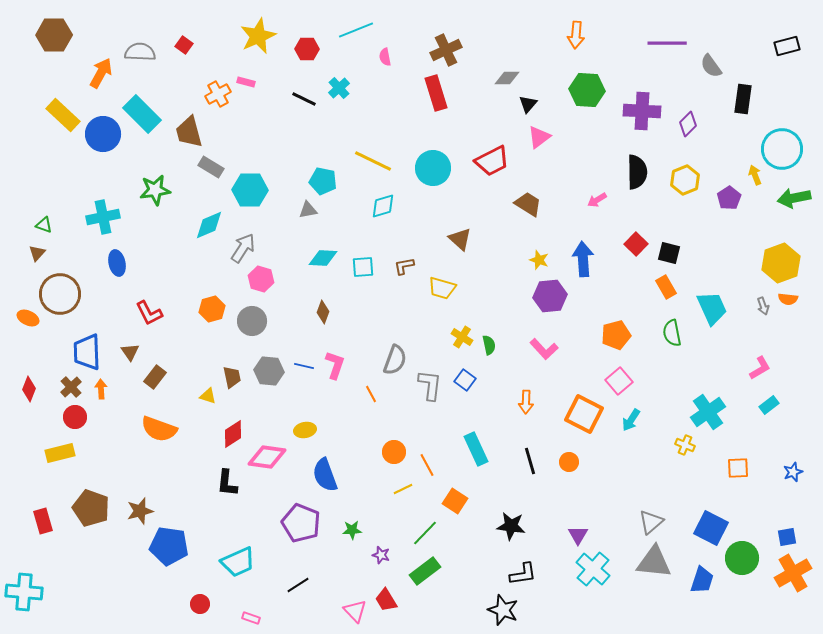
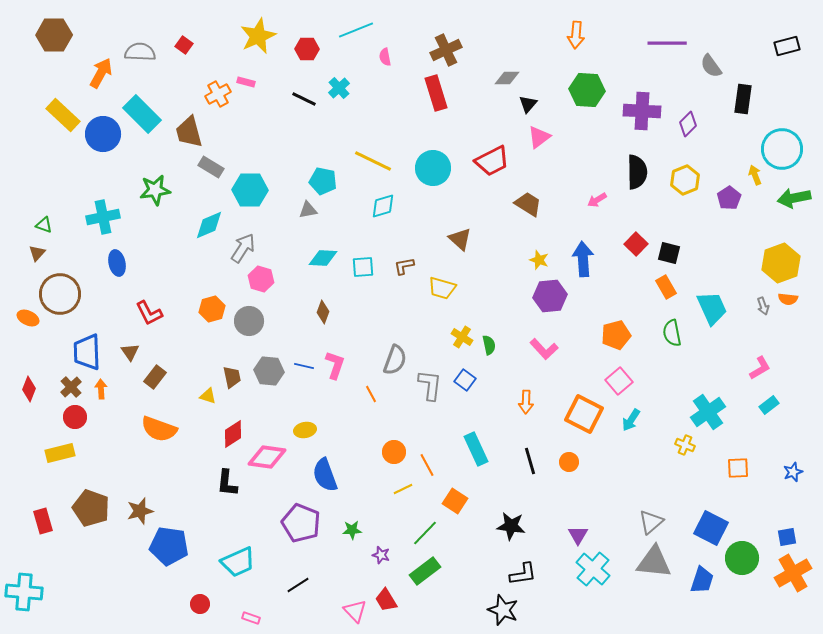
gray circle at (252, 321): moved 3 px left
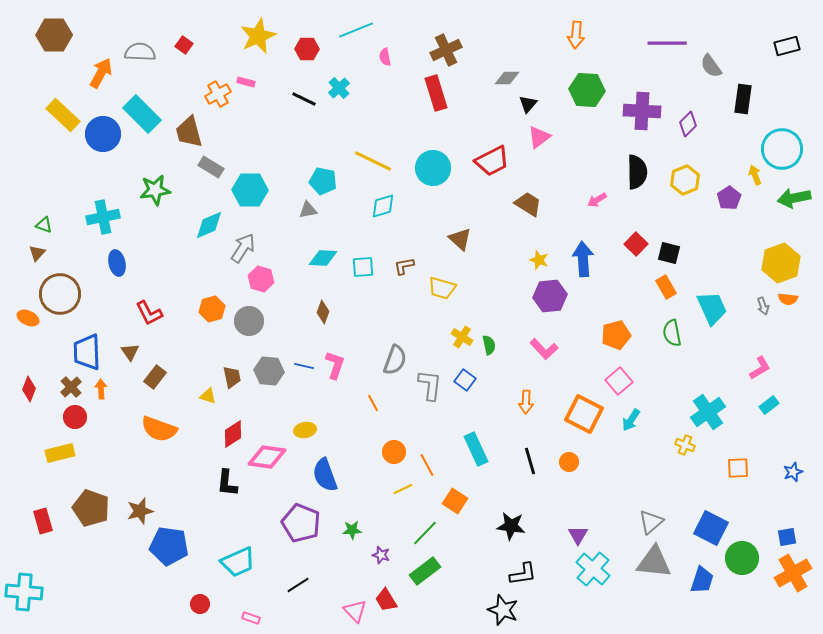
orange line at (371, 394): moved 2 px right, 9 px down
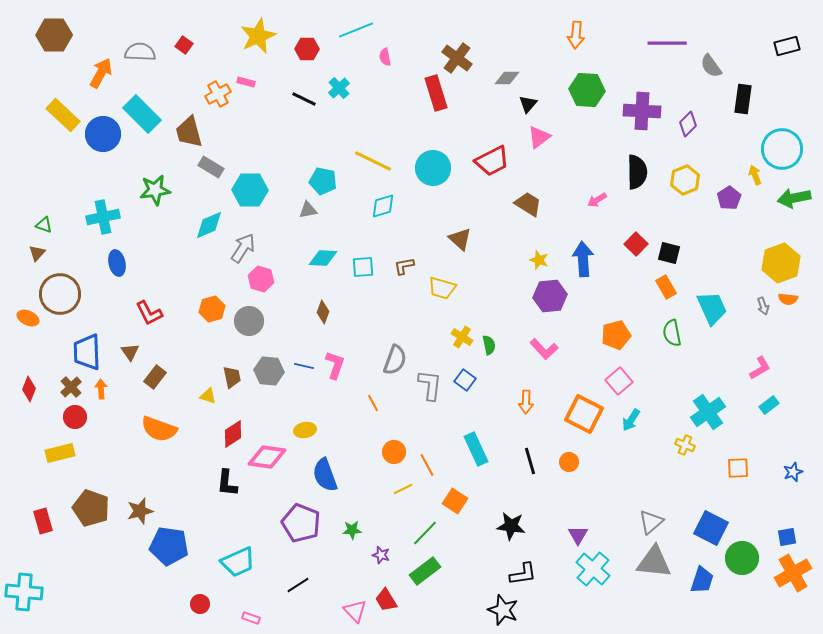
brown cross at (446, 50): moved 11 px right, 8 px down; rotated 28 degrees counterclockwise
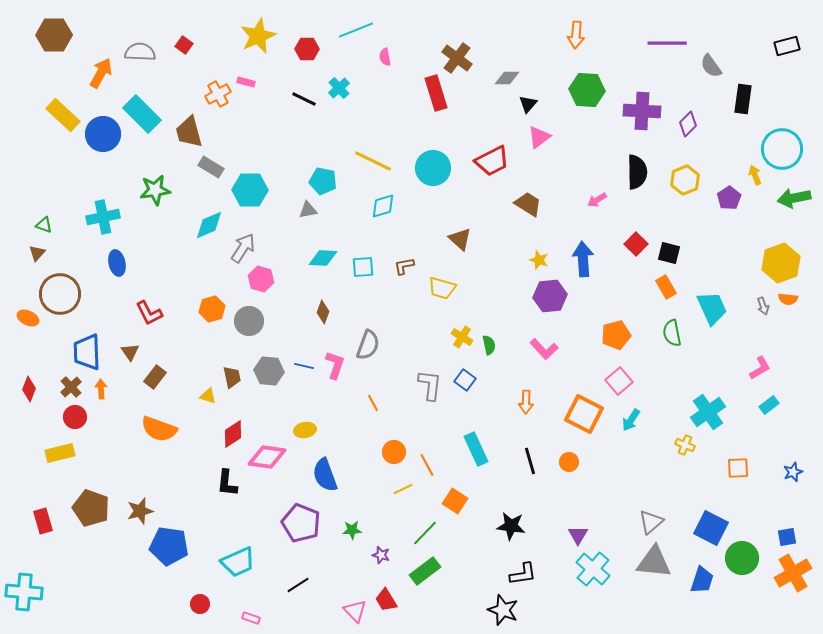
gray semicircle at (395, 360): moved 27 px left, 15 px up
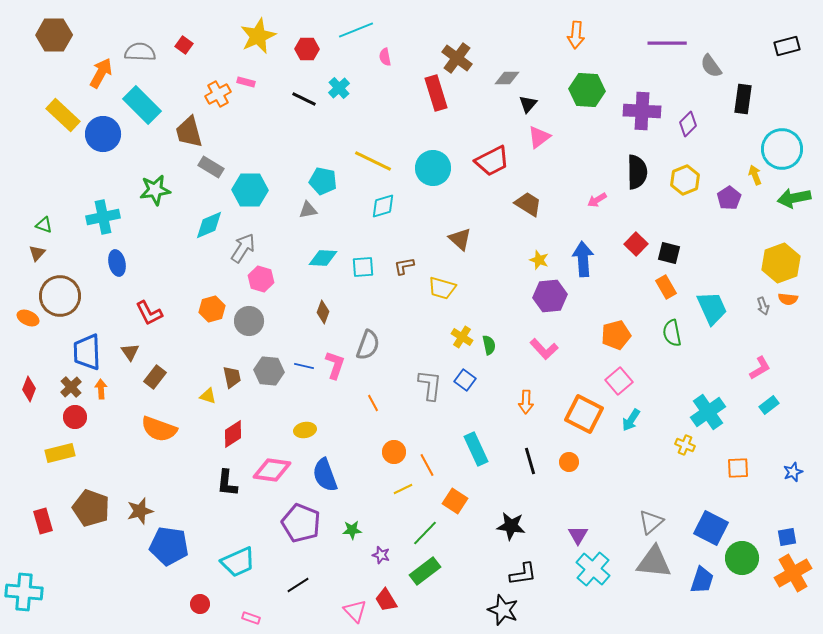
cyan rectangle at (142, 114): moved 9 px up
brown circle at (60, 294): moved 2 px down
pink diamond at (267, 457): moved 5 px right, 13 px down
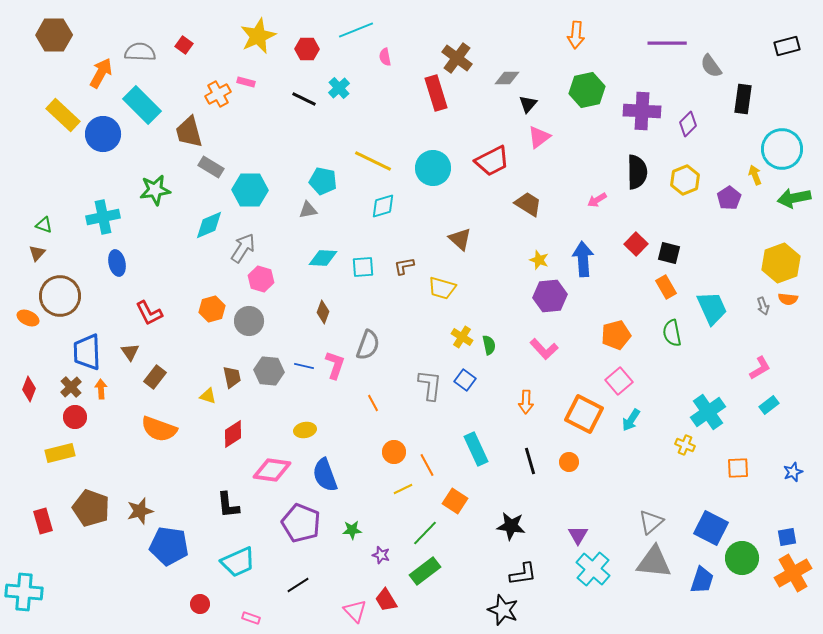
green hexagon at (587, 90): rotated 16 degrees counterclockwise
black L-shape at (227, 483): moved 1 px right, 22 px down; rotated 12 degrees counterclockwise
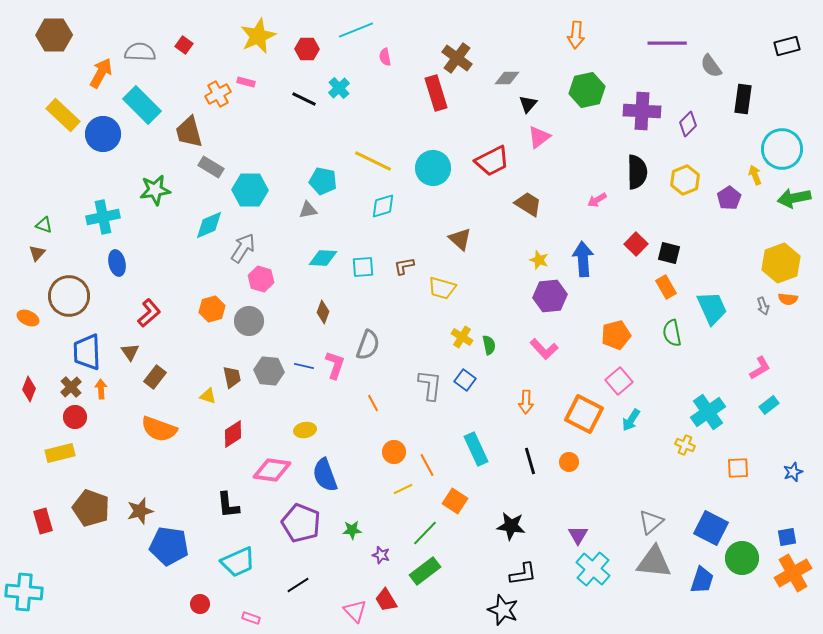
brown circle at (60, 296): moved 9 px right
red L-shape at (149, 313): rotated 104 degrees counterclockwise
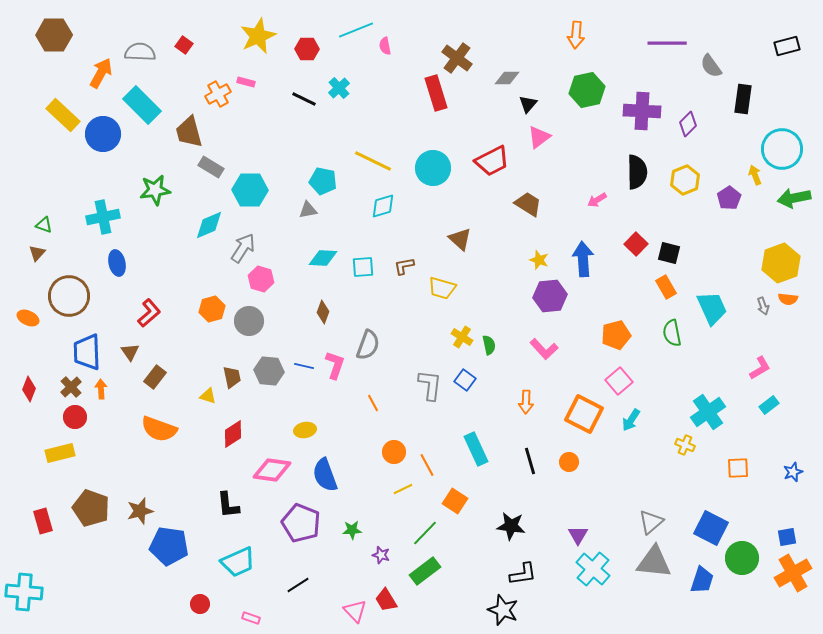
pink semicircle at (385, 57): moved 11 px up
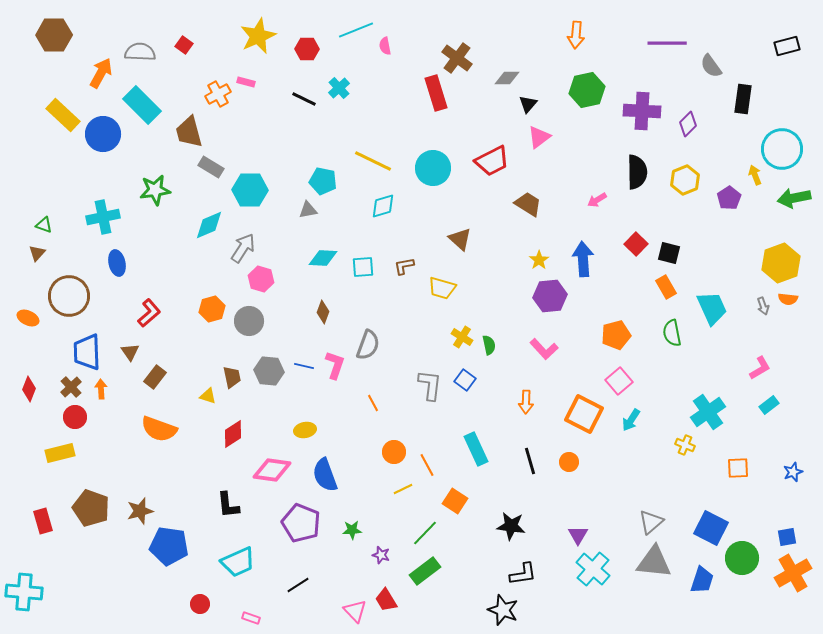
yellow star at (539, 260): rotated 18 degrees clockwise
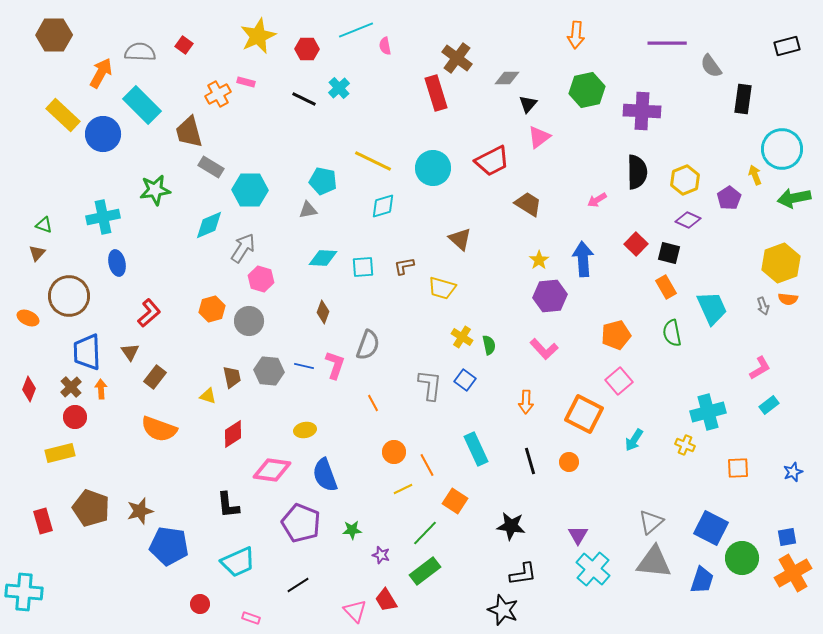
purple diamond at (688, 124): moved 96 px down; rotated 70 degrees clockwise
cyan cross at (708, 412): rotated 20 degrees clockwise
cyan arrow at (631, 420): moved 3 px right, 20 px down
